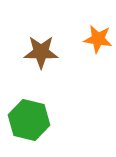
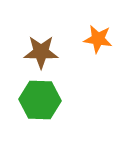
green hexagon: moved 11 px right, 20 px up; rotated 12 degrees counterclockwise
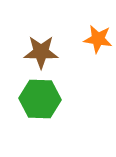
green hexagon: moved 1 px up
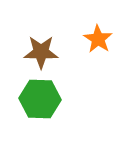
orange star: rotated 24 degrees clockwise
